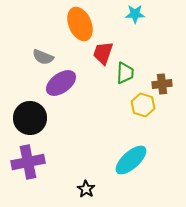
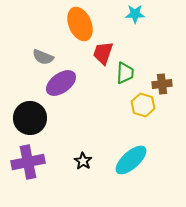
black star: moved 3 px left, 28 px up
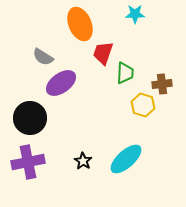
gray semicircle: rotated 10 degrees clockwise
cyan ellipse: moved 5 px left, 1 px up
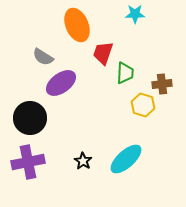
orange ellipse: moved 3 px left, 1 px down
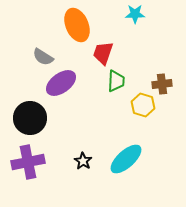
green trapezoid: moved 9 px left, 8 px down
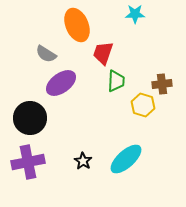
gray semicircle: moved 3 px right, 3 px up
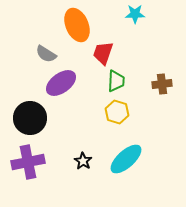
yellow hexagon: moved 26 px left, 7 px down
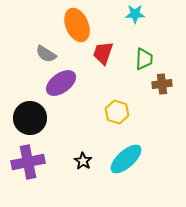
green trapezoid: moved 28 px right, 22 px up
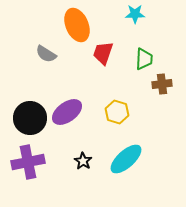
purple ellipse: moved 6 px right, 29 px down
